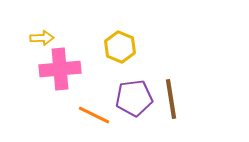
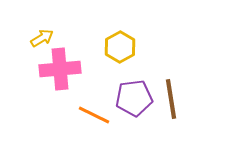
yellow arrow: rotated 30 degrees counterclockwise
yellow hexagon: rotated 8 degrees clockwise
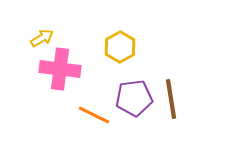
pink cross: rotated 12 degrees clockwise
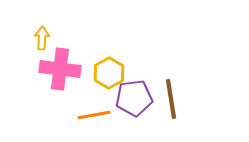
yellow arrow: rotated 55 degrees counterclockwise
yellow hexagon: moved 11 px left, 26 px down
orange line: rotated 36 degrees counterclockwise
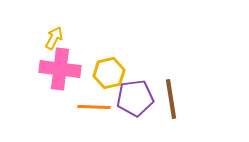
yellow arrow: moved 12 px right; rotated 25 degrees clockwise
yellow hexagon: rotated 16 degrees clockwise
purple pentagon: moved 1 px right
orange line: moved 8 px up; rotated 12 degrees clockwise
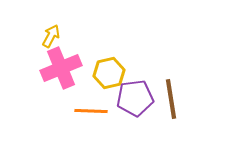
yellow arrow: moved 3 px left, 2 px up
pink cross: moved 1 px right, 1 px up; rotated 30 degrees counterclockwise
orange line: moved 3 px left, 4 px down
